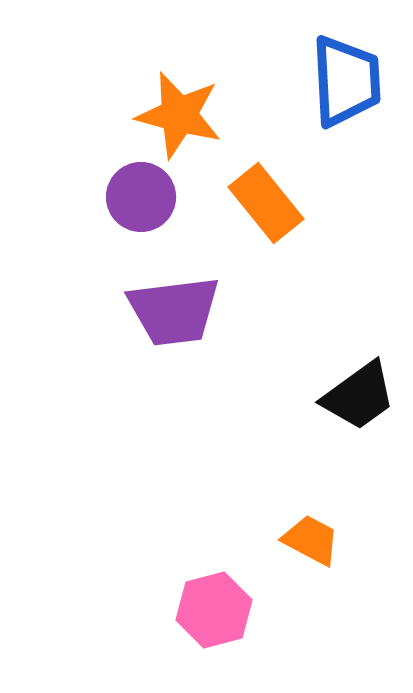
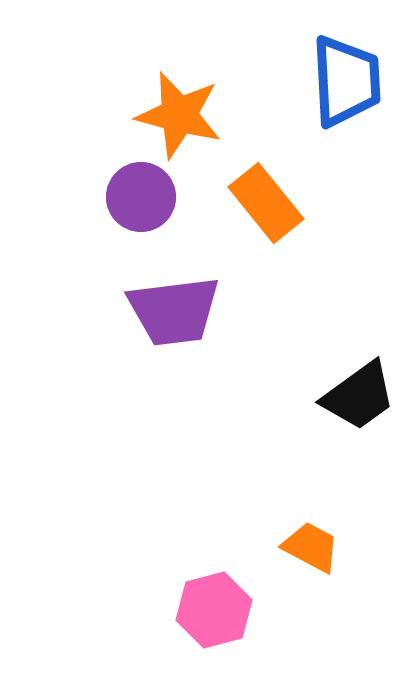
orange trapezoid: moved 7 px down
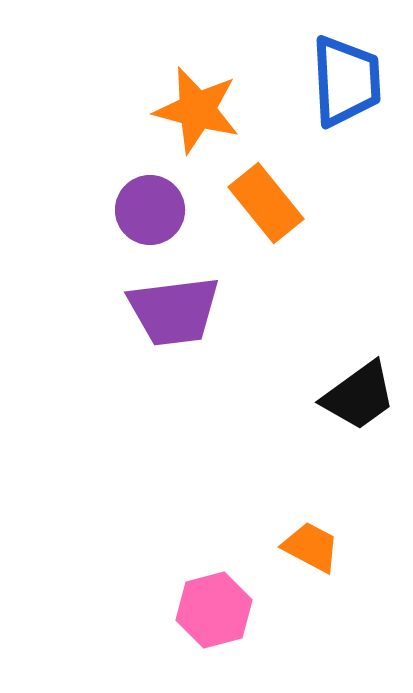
orange star: moved 18 px right, 5 px up
purple circle: moved 9 px right, 13 px down
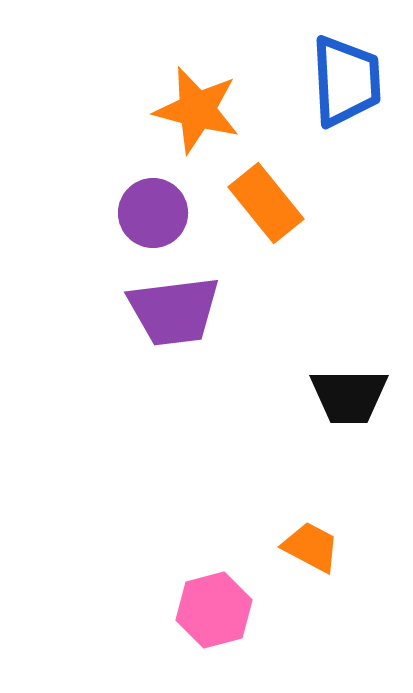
purple circle: moved 3 px right, 3 px down
black trapezoid: moved 10 px left; rotated 36 degrees clockwise
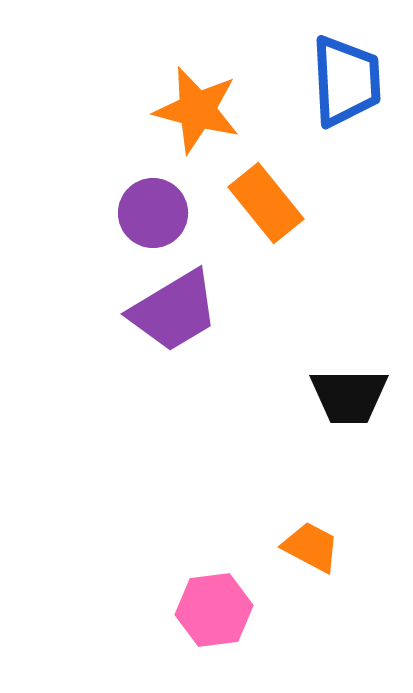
purple trapezoid: rotated 24 degrees counterclockwise
pink hexagon: rotated 8 degrees clockwise
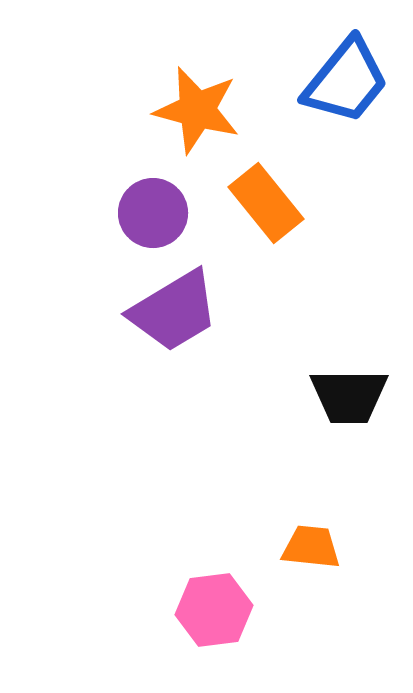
blue trapezoid: rotated 42 degrees clockwise
orange trapezoid: rotated 22 degrees counterclockwise
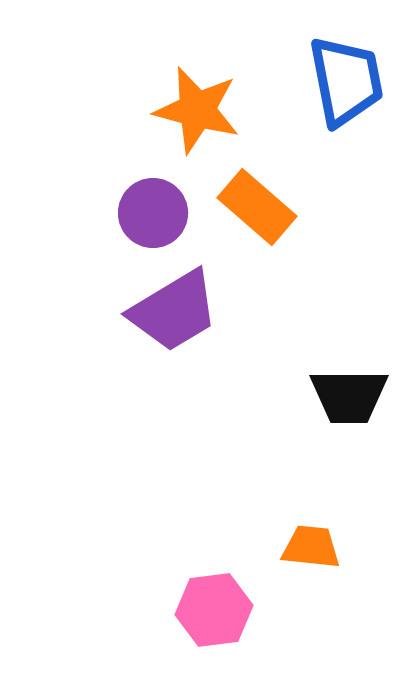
blue trapezoid: rotated 50 degrees counterclockwise
orange rectangle: moved 9 px left, 4 px down; rotated 10 degrees counterclockwise
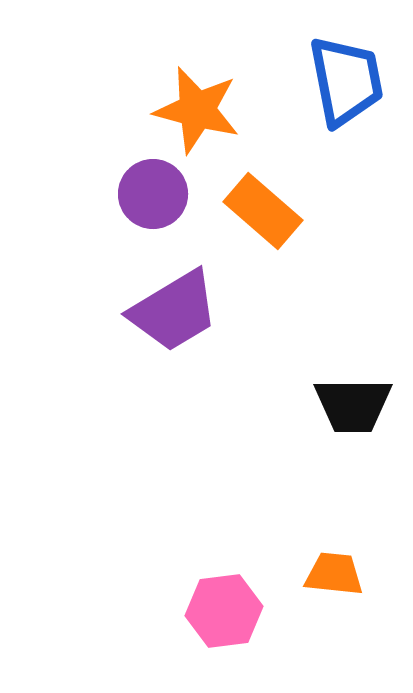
orange rectangle: moved 6 px right, 4 px down
purple circle: moved 19 px up
black trapezoid: moved 4 px right, 9 px down
orange trapezoid: moved 23 px right, 27 px down
pink hexagon: moved 10 px right, 1 px down
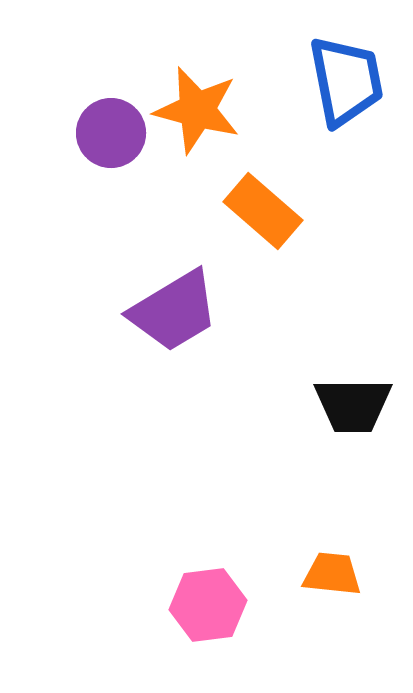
purple circle: moved 42 px left, 61 px up
orange trapezoid: moved 2 px left
pink hexagon: moved 16 px left, 6 px up
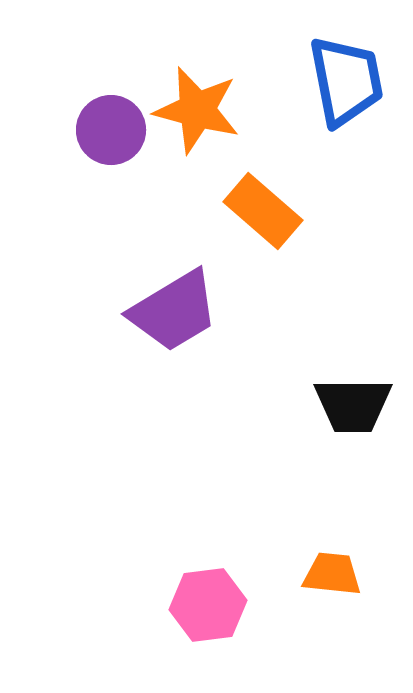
purple circle: moved 3 px up
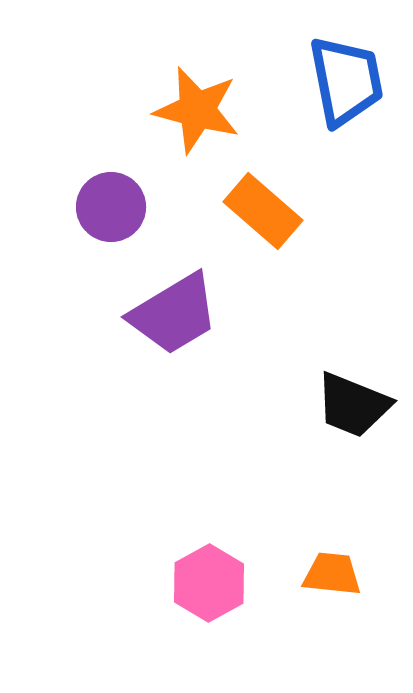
purple circle: moved 77 px down
purple trapezoid: moved 3 px down
black trapezoid: rotated 22 degrees clockwise
pink hexagon: moved 1 px right, 22 px up; rotated 22 degrees counterclockwise
